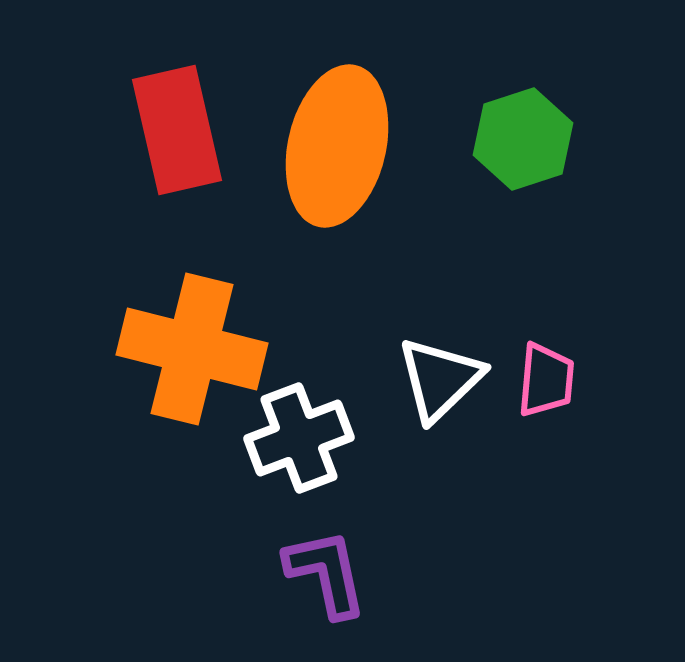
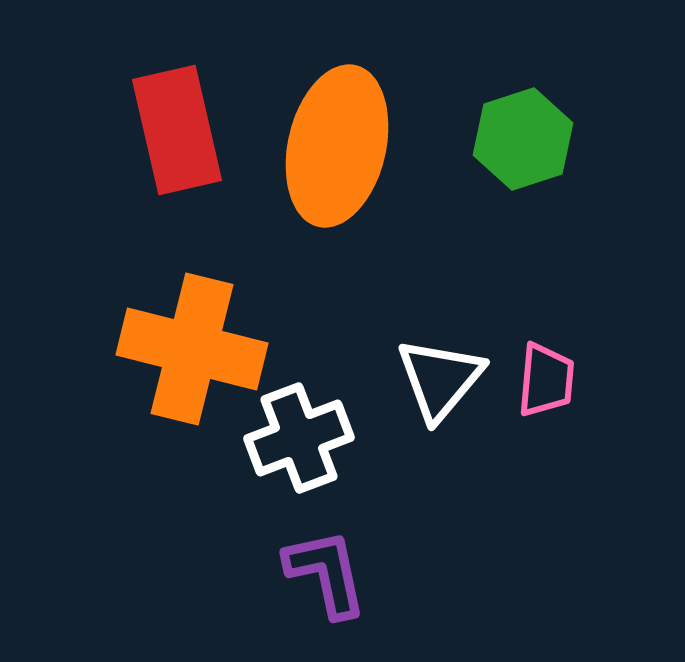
white triangle: rotated 6 degrees counterclockwise
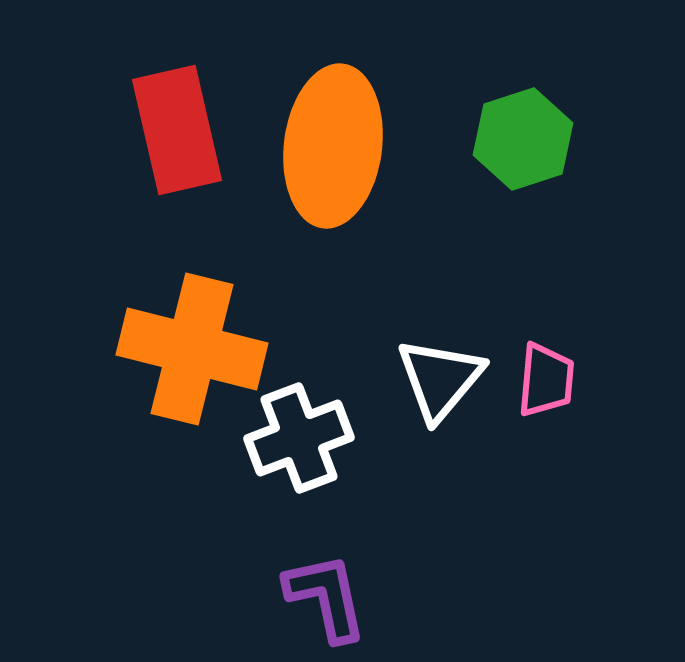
orange ellipse: moved 4 px left; rotated 6 degrees counterclockwise
purple L-shape: moved 24 px down
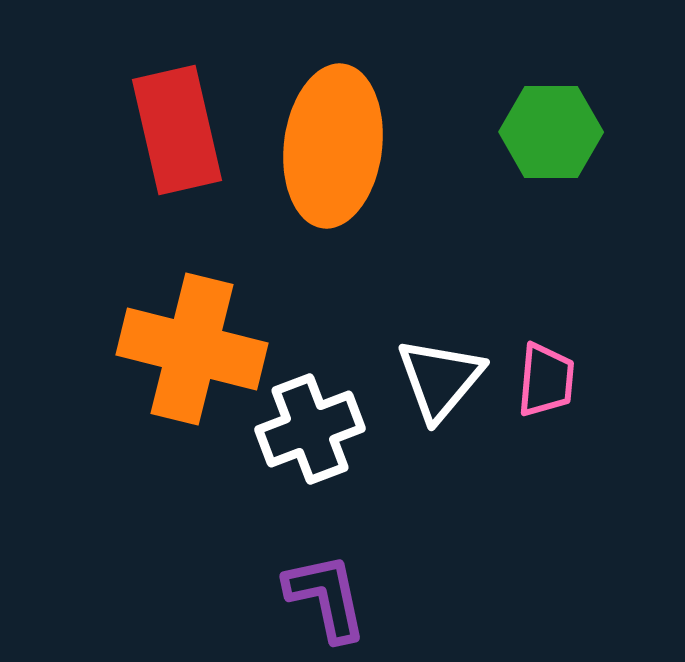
green hexagon: moved 28 px right, 7 px up; rotated 18 degrees clockwise
white cross: moved 11 px right, 9 px up
